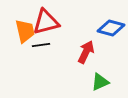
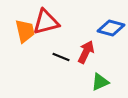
black line: moved 20 px right, 12 px down; rotated 30 degrees clockwise
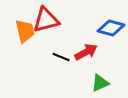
red triangle: moved 2 px up
red arrow: rotated 35 degrees clockwise
green triangle: moved 1 px down
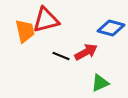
black line: moved 1 px up
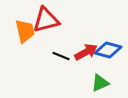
blue diamond: moved 3 px left, 22 px down
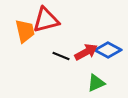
blue diamond: rotated 12 degrees clockwise
green triangle: moved 4 px left
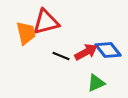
red triangle: moved 2 px down
orange trapezoid: moved 1 px right, 2 px down
blue diamond: rotated 24 degrees clockwise
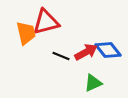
green triangle: moved 3 px left
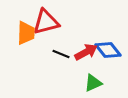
orange trapezoid: rotated 15 degrees clockwise
black line: moved 2 px up
